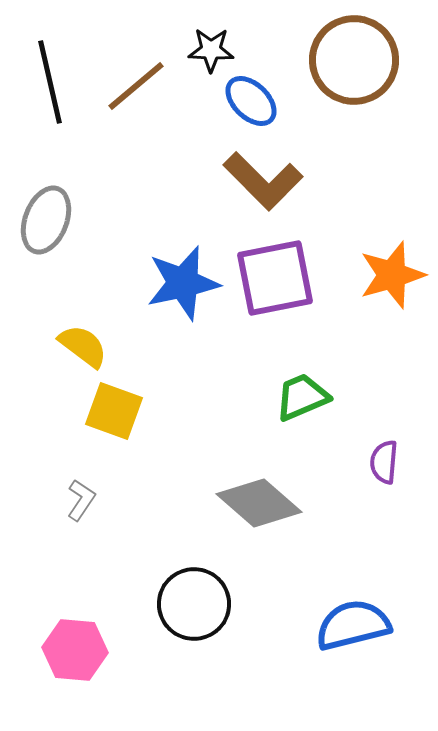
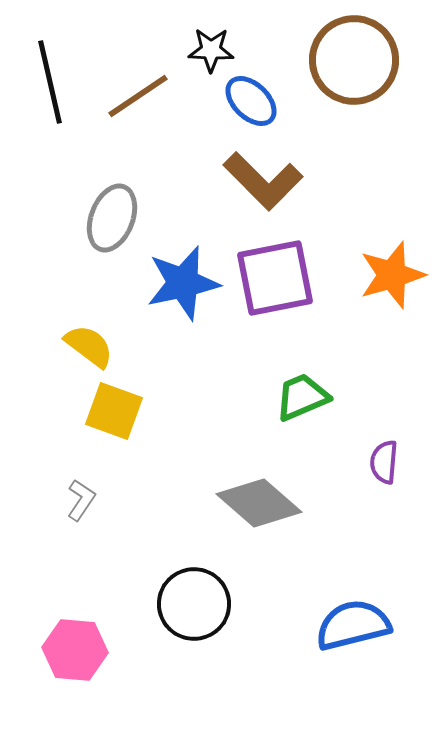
brown line: moved 2 px right, 10 px down; rotated 6 degrees clockwise
gray ellipse: moved 66 px right, 2 px up
yellow semicircle: moved 6 px right
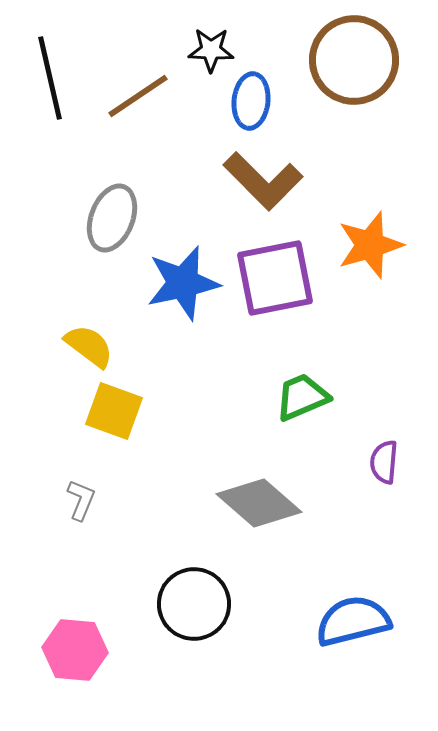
black line: moved 4 px up
blue ellipse: rotated 52 degrees clockwise
orange star: moved 22 px left, 30 px up
gray L-shape: rotated 12 degrees counterclockwise
blue semicircle: moved 4 px up
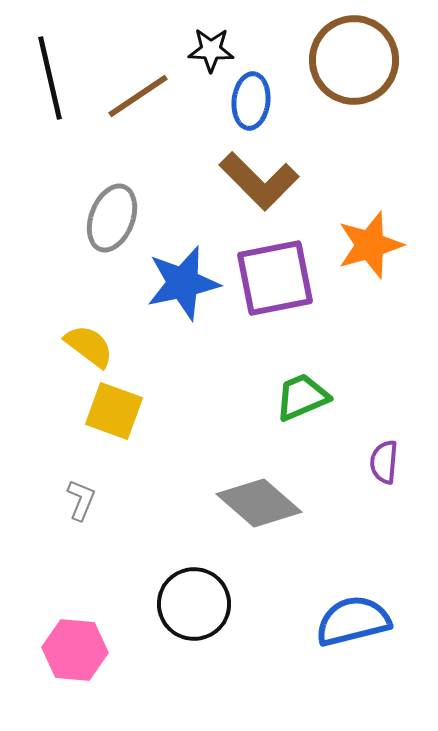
brown L-shape: moved 4 px left
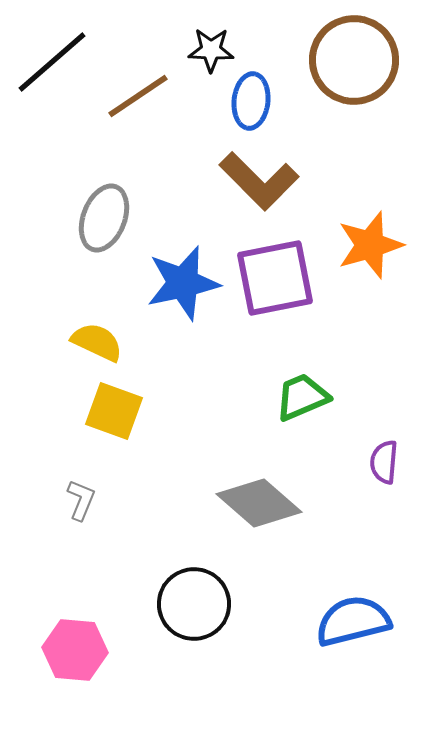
black line: moved 2 px right, 16 px up; rotated 62 degrees clockwise
gray ellipse: moved 8 px left
yellow semicircle: moved 8 px right, 4 px up; rotated 12 degrees counterclockwise
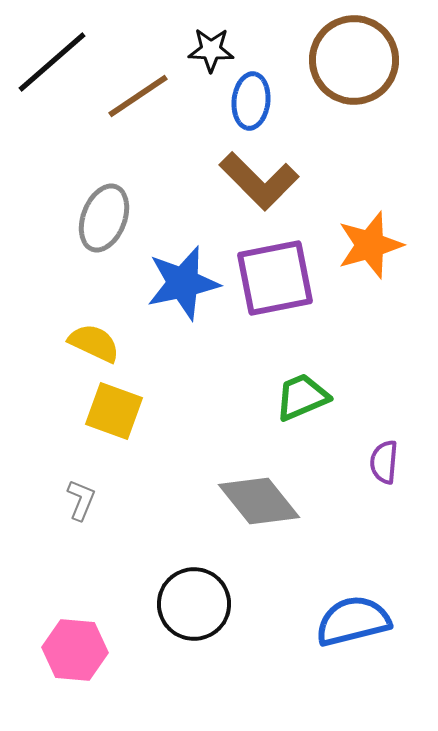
yellow semicircle: moved 3 px left, 1 px down
gray diamond: moved 2 px up; rotated 10 degrees clockwise
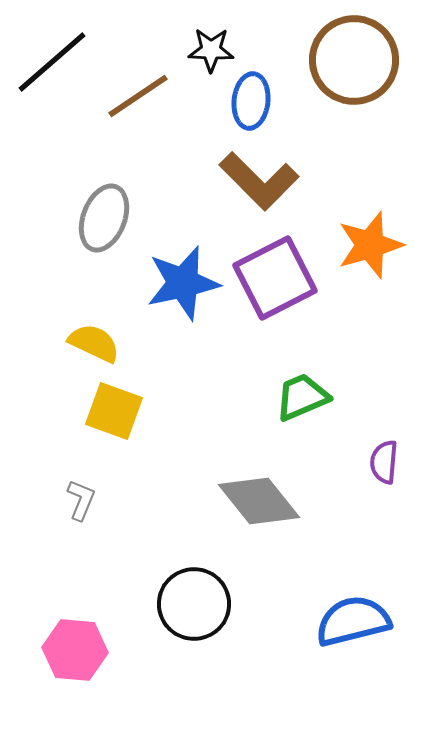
purple square: rotated 16 degrees counterclockwise
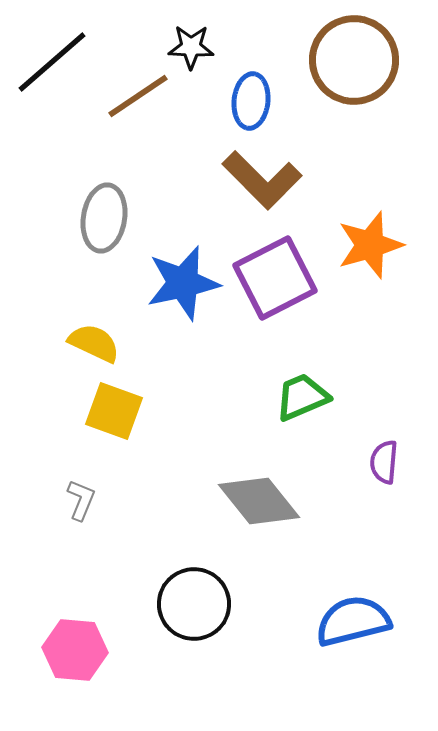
black star: moved 20 px left, 3 px up
brown L-shape: moved 3 px right, 1 px up
gray ellipse: rotated 12 degrees counterclockwise
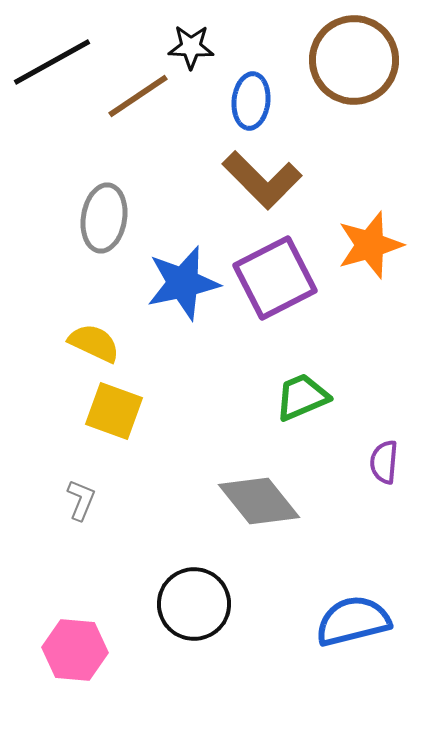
black line: rotated 12 degrees clockwise
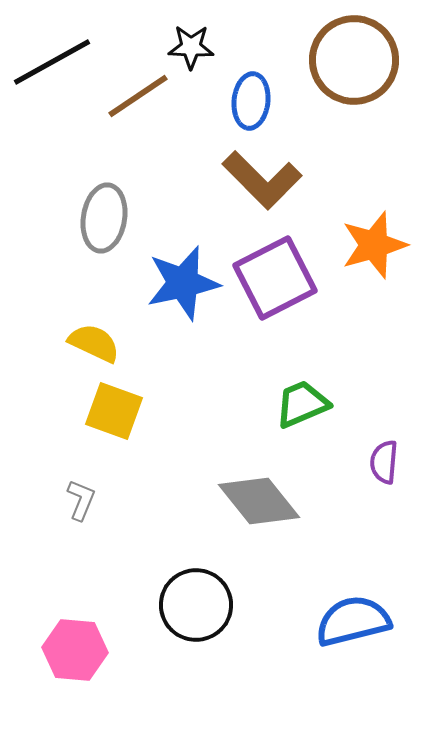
orange star: moved 4 px right
green trapezoid: moved 7 px down
black circle: moved 2 px right, 1 px down
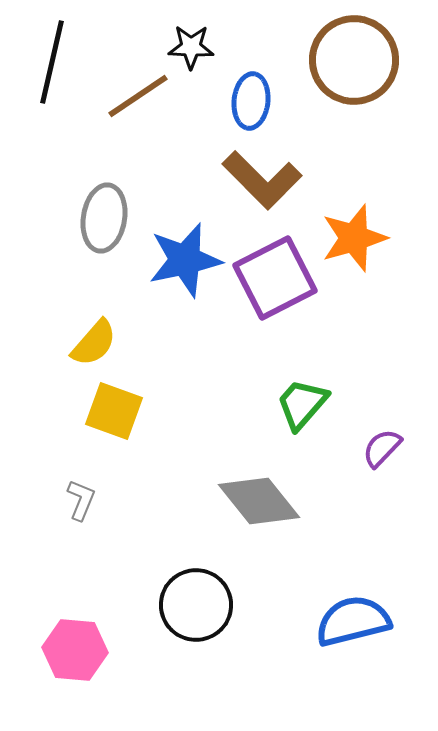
black line: rotated 48 degrees counterclockwise
orange star: moved 20 px left, 7 px up
blue star: moved 2 px right, 23 px up
yellow semicircle: rotated 106 degrees clockwise
green trapezoid: rotated 26 degrees counterclockwise
purple semicircle: moved 2 px left, 14 px up; rotated 39 degrees clockwise
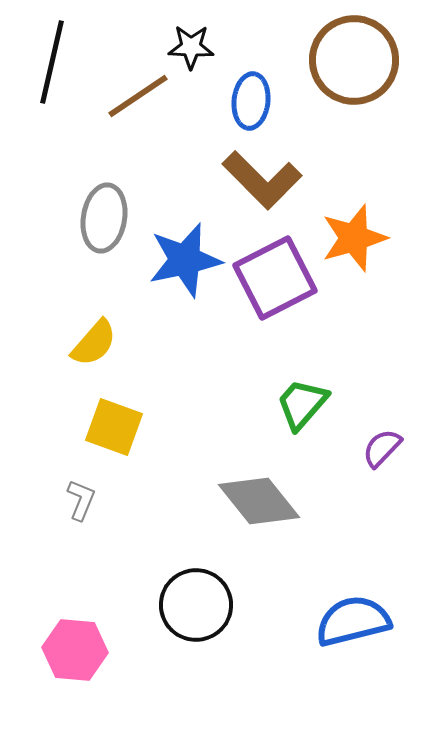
yellow square: moved 16 px down
